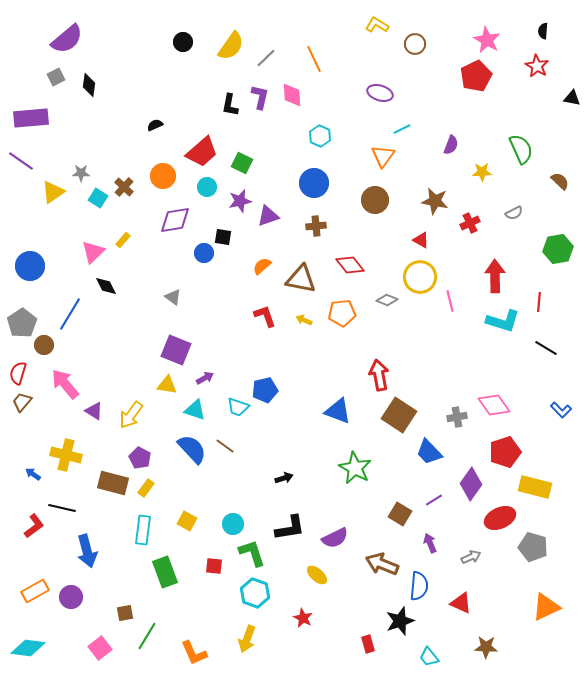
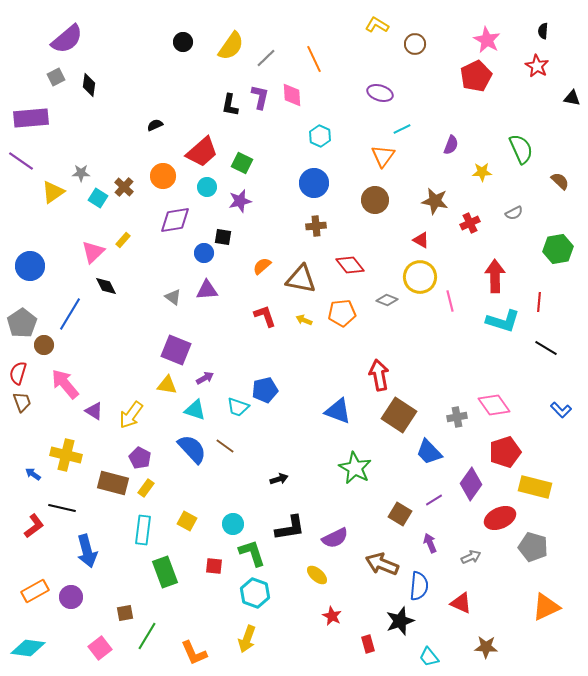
purple triangle at (268, 216): moved 61 px left, 74 px down; rotated 15 degrees clockwise
brown trapezoid at (22, 402): rotated 120 degrees clockwise
black arrow at (284, 478): moved 5 px left, 1 px down
red star at (303, 618): moved 29 px right, 2 px up
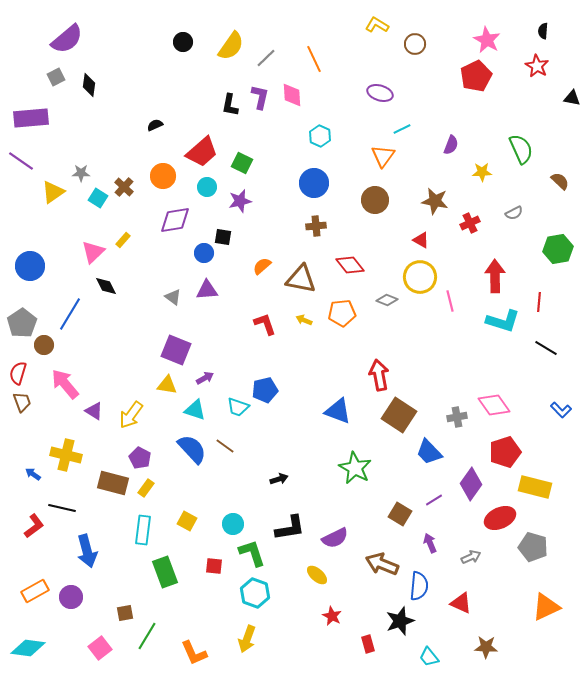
red L-shape at (265, 316): moved 8 px down
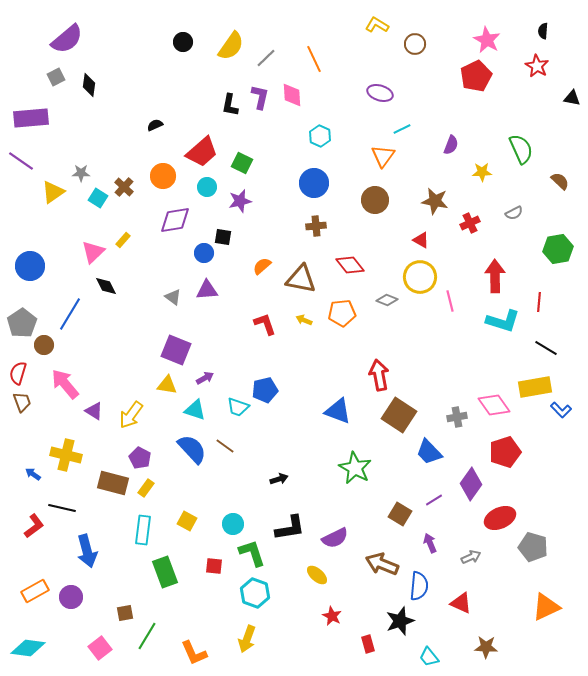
yellow rectangle at (535, 487): moved 100 px up; rotated 24 degrees counterclockwise
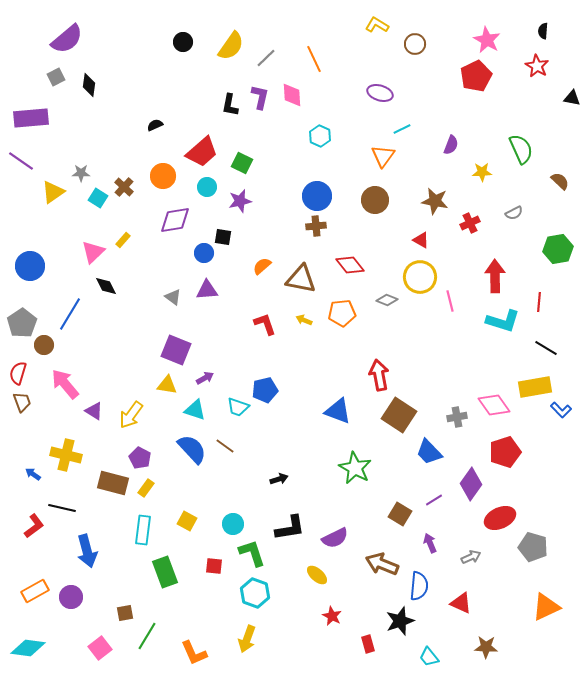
blue circle at (314, 183): moved 3 px right, 13 px down
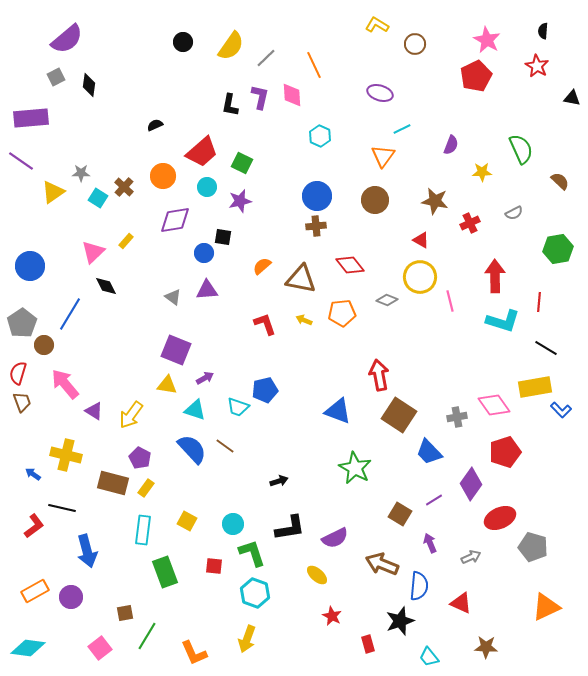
orange line at (314, 59): moved 6 px down
yellow rectangle at (123, 240): moved 3 px right, 1 px down
black arrow at (279, 479): moved 2 px down
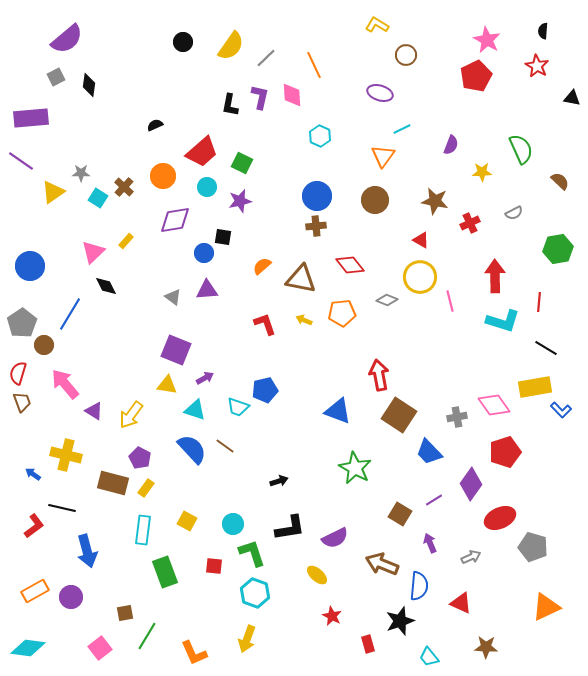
brown circle at (415, 44): moved 9 px left, 11 px down
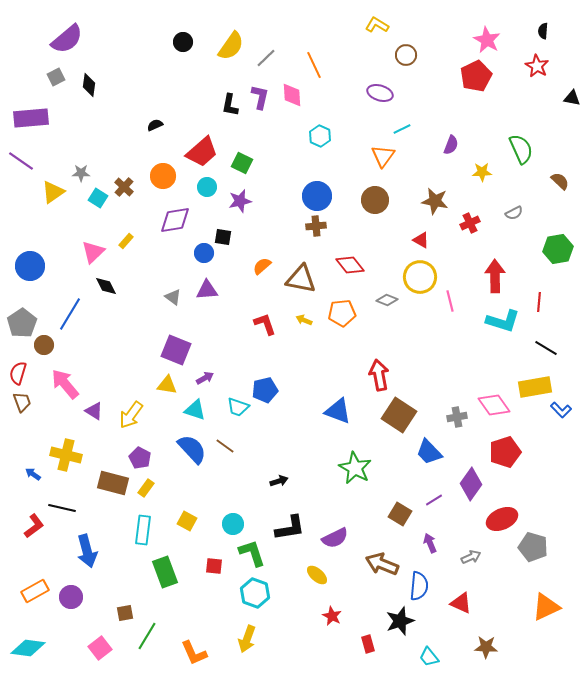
red ellipse at (500, 518): moved 2 px right, 1 px down
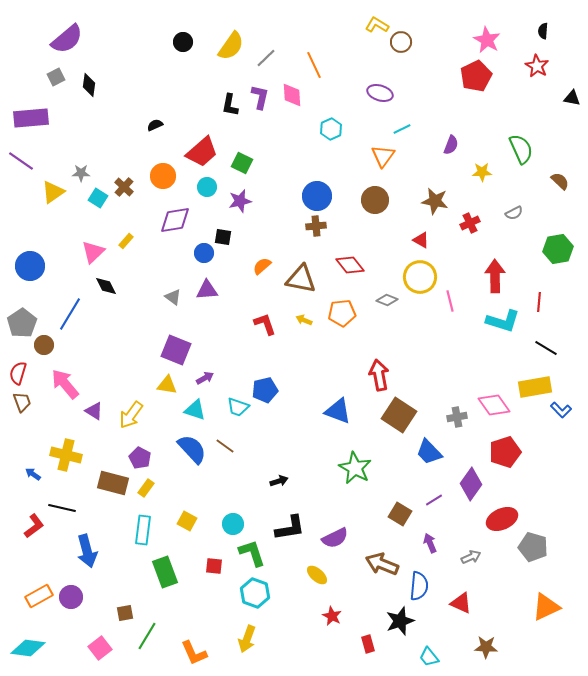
brown circle at (406, 55): moved 5 px left, 13 px up
cyan hexagon at (320, 136): moved 11 px right, 7 px up; rotated 10 degrees clockwise
orange rectangle at (35, 591): moved 4 px right, 5 px down
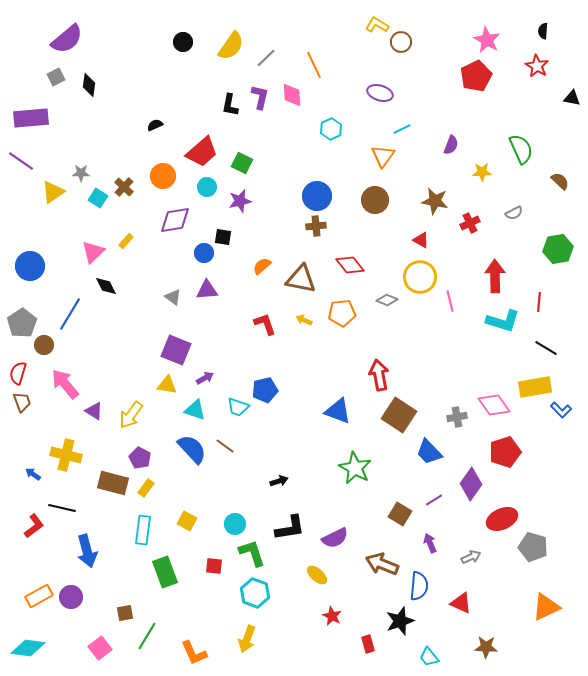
cyan circle at (233, 524): moved 2 px right
